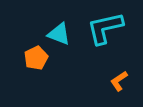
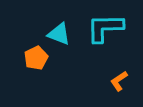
cyan L-shape: rotated 12 degrees clockwise
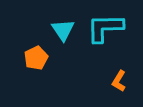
cyan triangle: moved 4 px right, 4 px up; rotated 35 degrees clockwise
orange L-shape: rotated 25 degrees counterclockwise
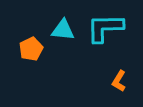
cyan triangle: rotated 50 degrees counterclockwise
orange pentagon: moved 5 px left, 9 px up
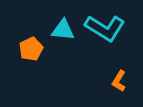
cyan L-shape: rotated 147 degrees counterclockwise
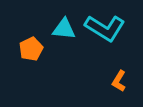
cyan triangle: moved 1 px right, 1 px up
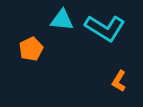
cyan triangle: moved 2 px left, 9 px up
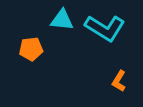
orange pentagon: rotated 20 degrees clockwise
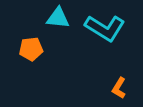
cyan triangle: moved 4 px left, 2 px up
orange L-shape: moved 7 px down
